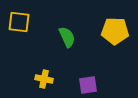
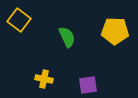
yellow square: moved 2 px up; rotated 30 degrees clockwise
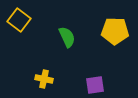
purple square: moved 7 px right
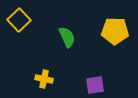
yellow square: rotated 10 degrees clockwise
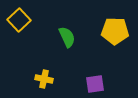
purple square: moved 1 px up
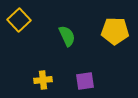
green semicircle: moved 1 px up
yellow cross: moved 1 px left, 1 px down; rotated 18 degrees counterclockwise
purple square: moved 10 px left, 3 px up
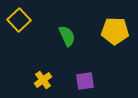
yellow cross: rotated 30 degrees counterclockwise
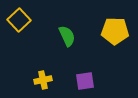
yellow cross: rotated 24 degrees clockwise
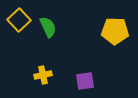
green semicircle: moved 19 px left, 9 px up
yellow cross: moved 5 px up
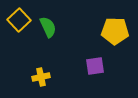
yellow cross: moved 2 px left, 2 px down
purple square: moved 10 px right, 15 px up
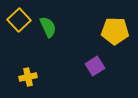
purple square: rotated 24 degrees counterclockwise
yellow cross: moved 13 px left
